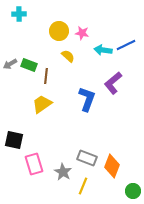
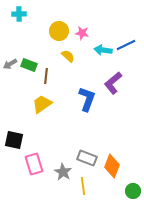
yellow line: rotated 30 degrees counterclockwise
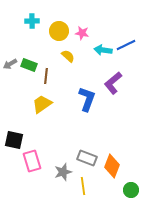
cyan cross: moved 13 px right, 7 px down
pink rectangle: moved 2 px left, 3 px up
gray star: rotated 24 degrees clockwise
green circle: moved 2 px left, 1 px up
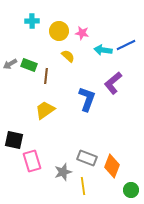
yellow trapezoid: moved 3 px right, 6 px down
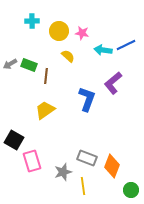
black square: rotated 18 degrees clockwise
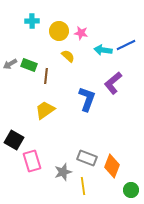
pink star: moved 1 px left
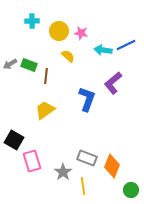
gray star: rotated 18 degrees counterclockwise
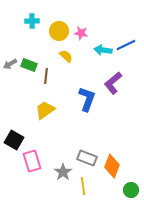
yellow semicircle: moved 2 px left
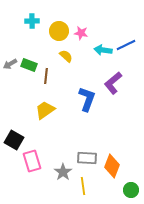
gray rectangle: rotated 18 degrees counterclockwise
